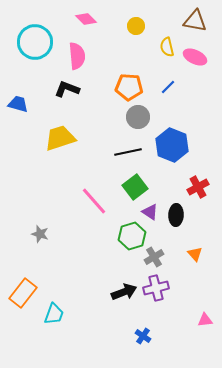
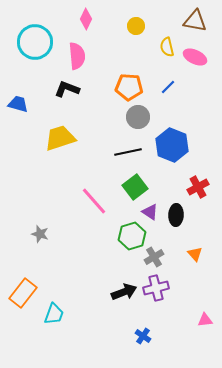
pink diamond: rotated 70 degrees clockwise
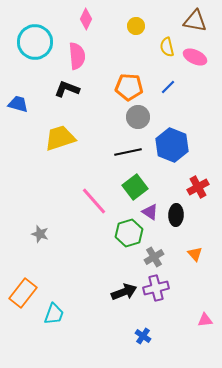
green hexagon: moved 3 px left, 3 px up
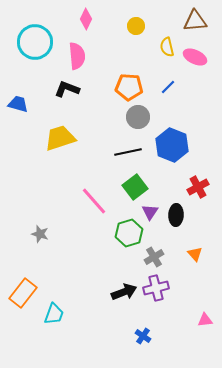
brown triangle: rotated 15 degrees counterclockwise
purple triangle: rotated 30 degrees clockwise
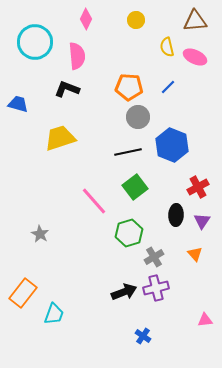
yellow circle: moved 6 px up
purple triangle: moved 52 px right, 9 px down
gray star: rotated 12 degrees clockwise
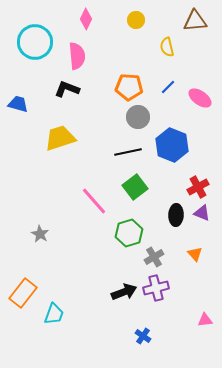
pink ellipse: moved 5 px right, 41 px down; rotated 10 degrees clockwise
purple triangle: moved 8 px up; rotated 42 degrees counterclockwise
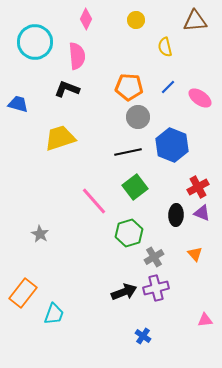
yellow semicircle: moved 2 px left
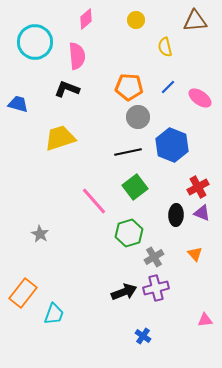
pink diamond: rotated 25 degrees clockwise
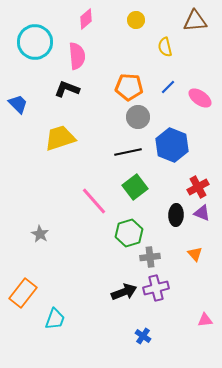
blue trapezoid: rotated 30 degrees clockwise
gray cross: moved 4 px left; rotated 24 degrees clockwise
cyan trapezoid: moved 1 px right, 5 px down
